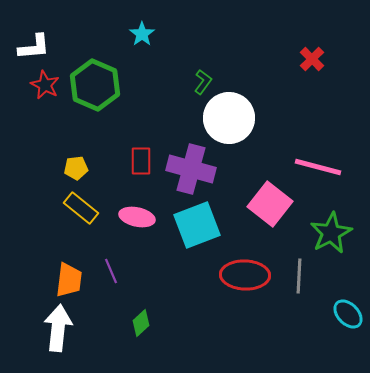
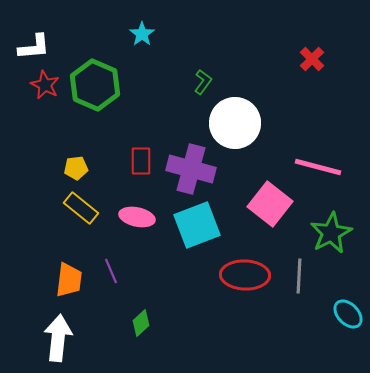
white circle: moved 6 px right, 5 px down
white arrow: moved 10 px down
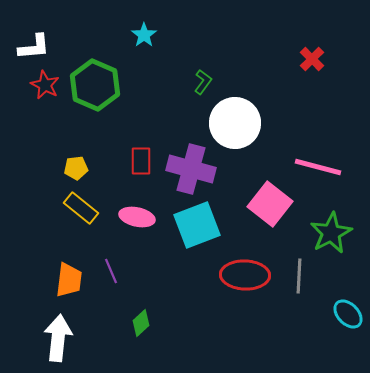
cyan star: moved 2 px right, 1 px down
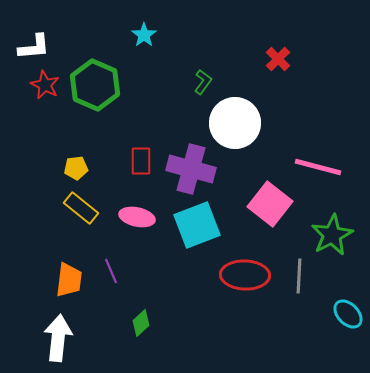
red cross: moved 34 px left
green star: moved 1 px right, 2 px down
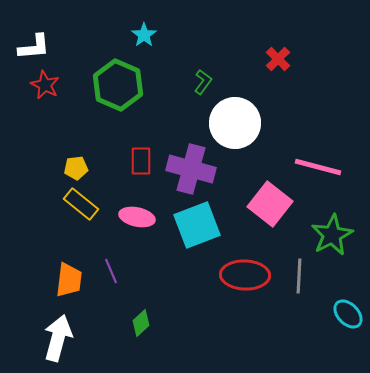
green hexagon: moved 23 px right
yellow rectangle: moved 4 px up
white arrow: rotated 9 degrees clockwise
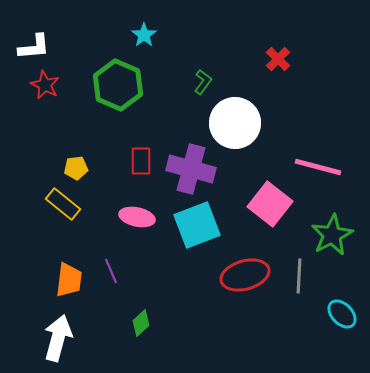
yellow rectangle: moved 18 px left
red ellipse: rotated 18 degrees counterclockwise
cyan ellipse: moved 6 px left
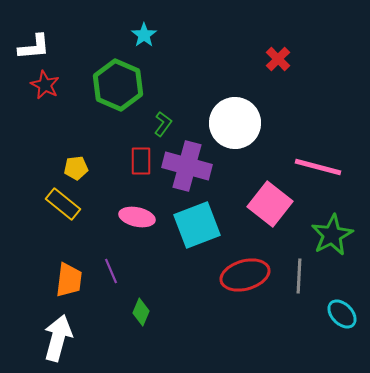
green L-shape: moved 40 px left, 42 px down
purple cross: moved 4 px left, 3 px up
green diamond: moved 11 px up; rotated 24 degrees counterclockwise
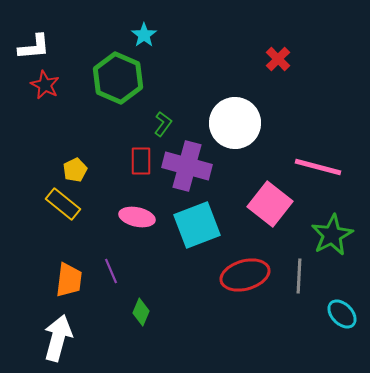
green hexagon: moved 7 px up
yellow pentagon: moved 1 px left, 2 px down; rotated 20 degrees counterclockwise
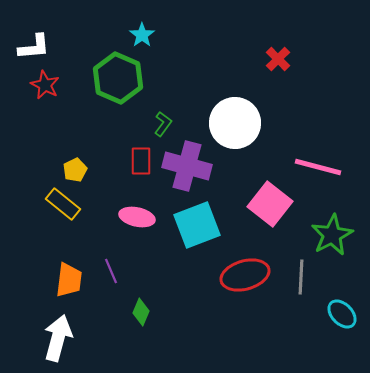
cyan star: moved 2 px left
gray line: moved 2 px right, 1 px down
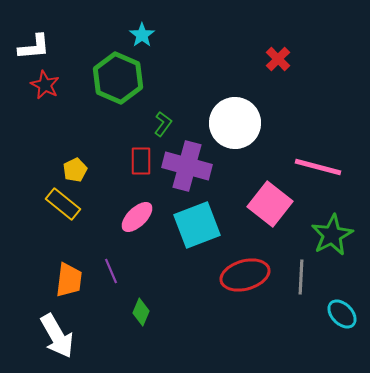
pink ellipse: rotated 56 degrees counterclockwise
white arrow: moved 1 px left, 2 px up; rotated 135 degrees clockwise
